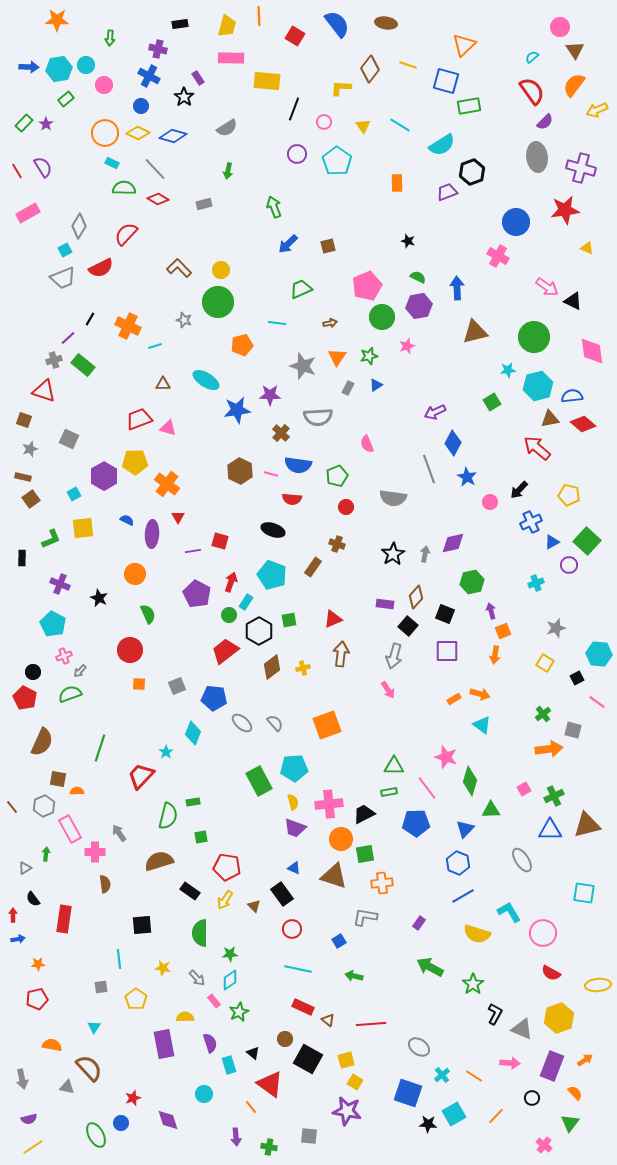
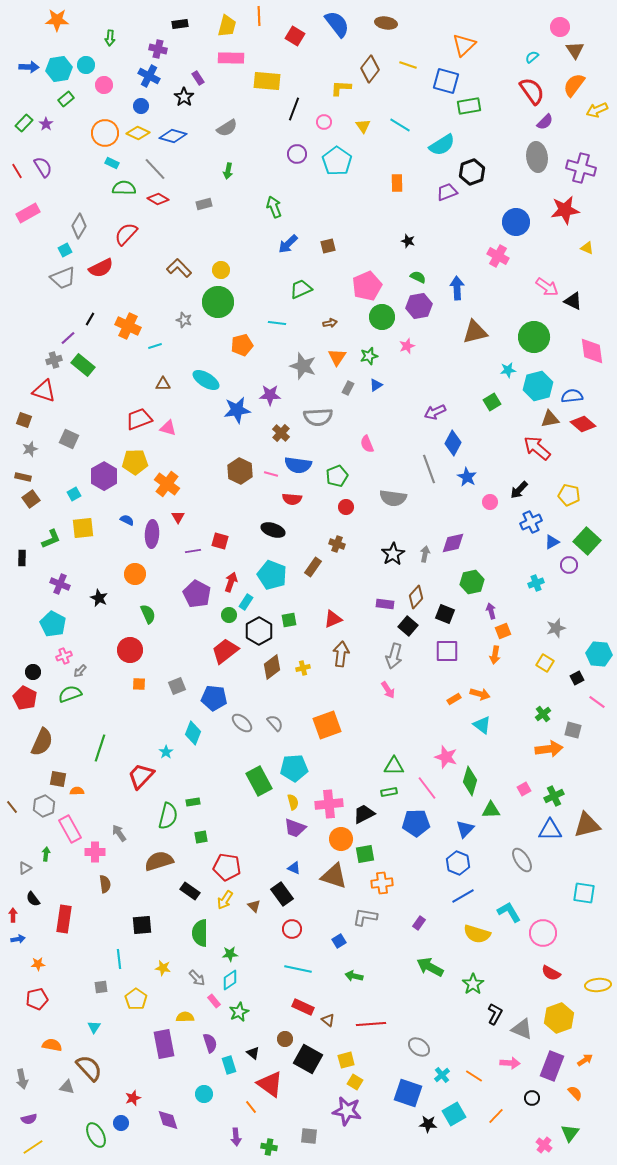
green triangle at (570, 1123): moved 10 px down
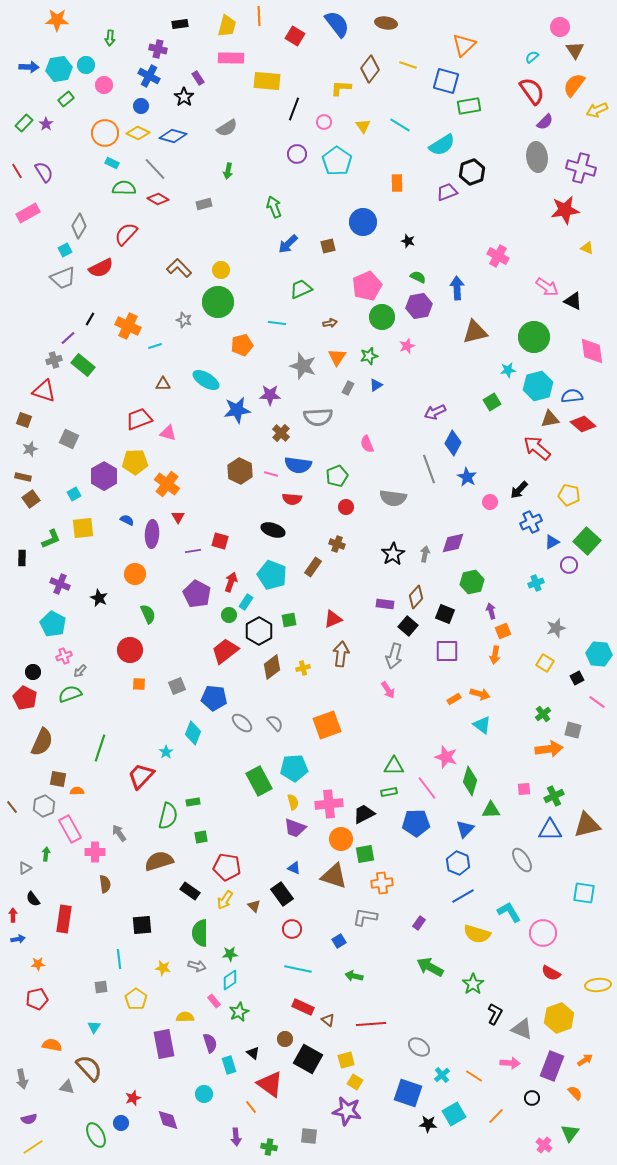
purple semicircle at (43, 167): moved 1 px right, 5 px down
blue circle at (516, 222): moved 153 px left
pink triangle at (168, 428): moved 5 px down
pink square at (524, 789): rotated 24 degrees clockwise
gray arrow at (197, 978): moved 12 px up; rotated 30 degrees counterclockwise
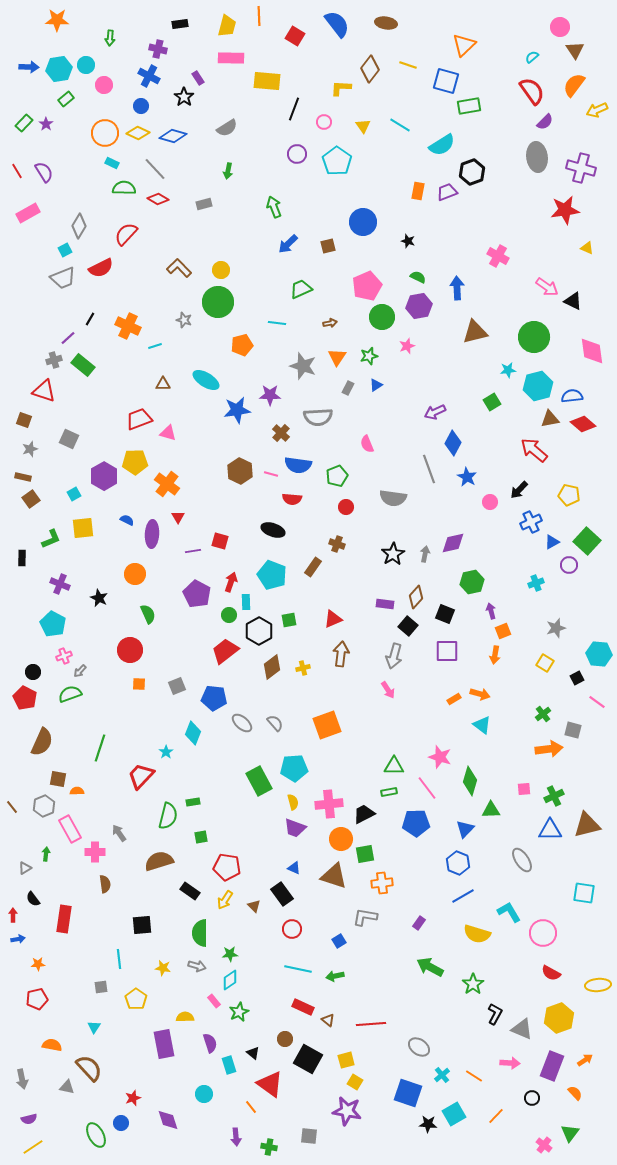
orange rectangle at (397, 183): moved 21 px right, 8 px down; rotated 12 degrees clockwise
red arrow at (537, 448): moved 3 px left, 2 px down
cyan rectangle at (246, 602): rotated 35 degrees counterclockwise
pink star at (446, 757): moved 6 px left
green arrow at (354, 976): moved 19 px left; rotated 24 degrees counterclockwise
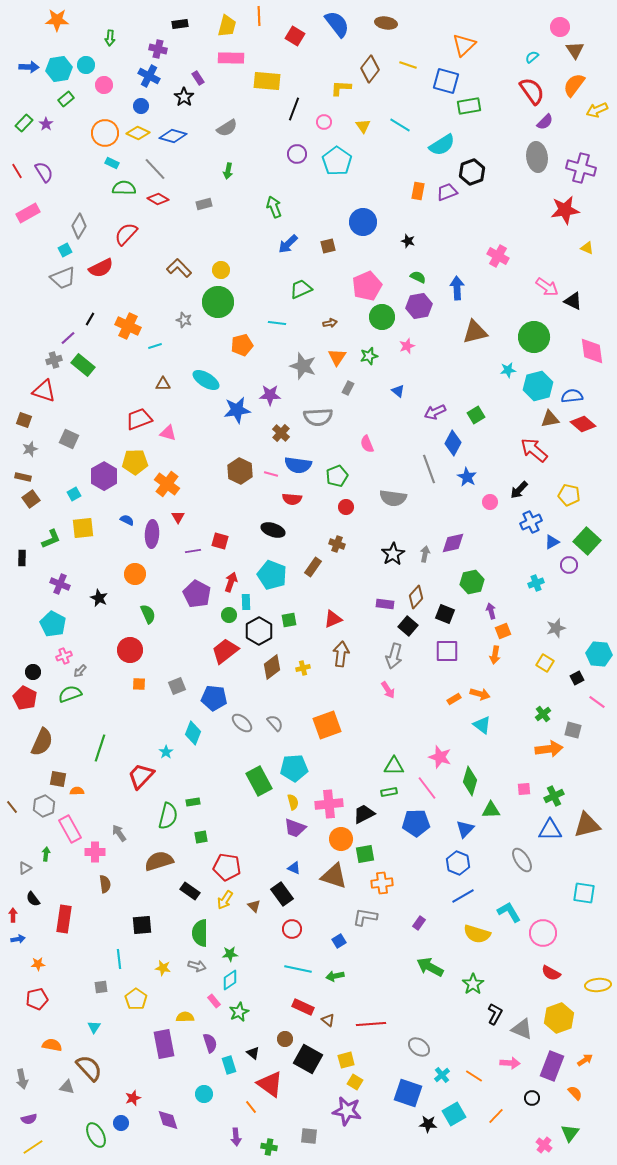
blue triangle at (376, 385): moved 22 px right, 6 px down; rotated 48 degrees counterclockwise
green square at (492, 402): moved 16 px left, 13 px down
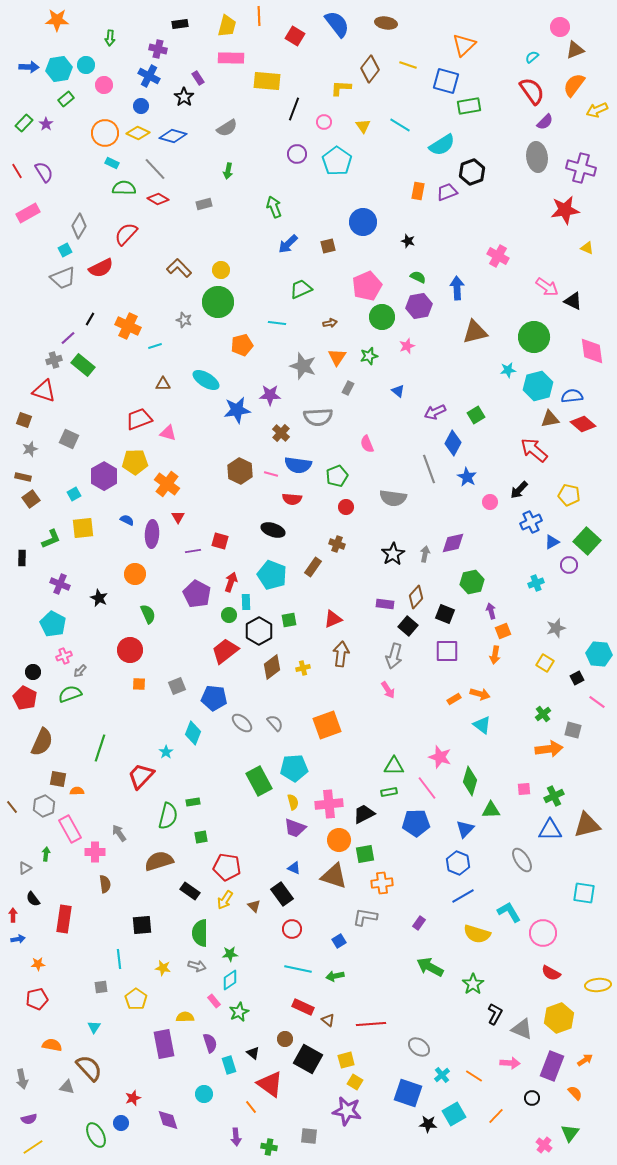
brown triangle at (575, 50): rotated 42 degrees clockwise
orange circle at (341, 839): moved 2 px left, 1 px down
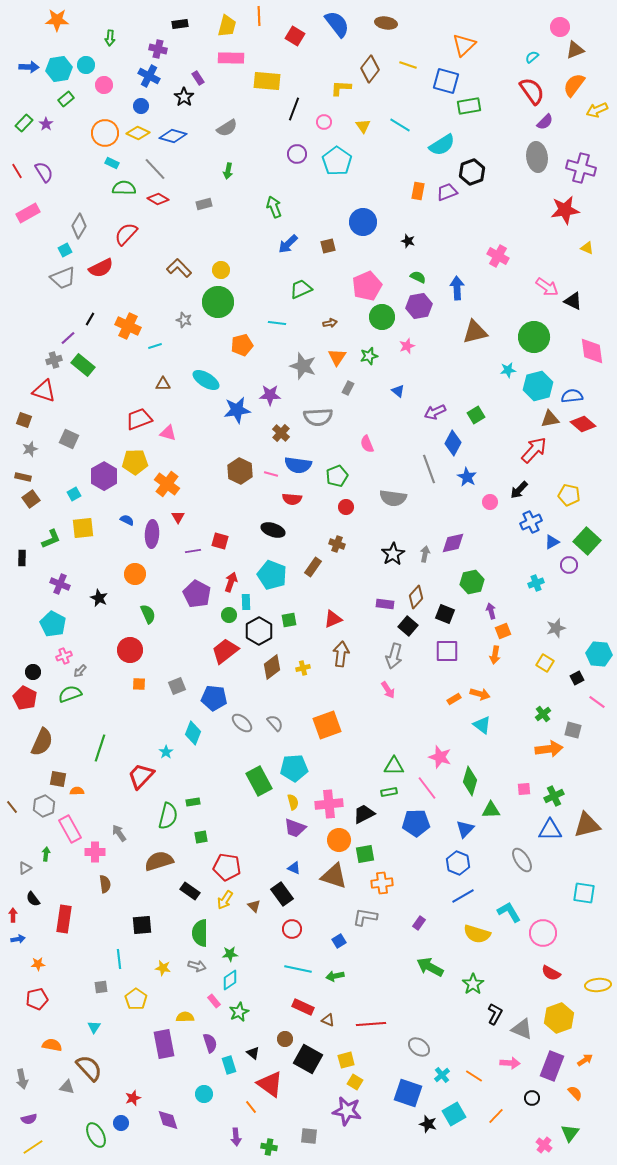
red arrow at (534, 450): rotated 92 degrees clockwise
brown triangle at (328, 1020): rotated 16 degrees counterclockwise
black star at (428, 1124): rotated 12 degrees clockwise
